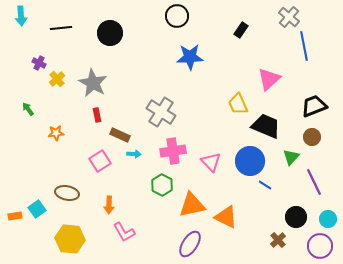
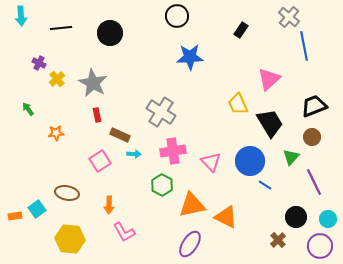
black trapezoid at (266, 126): moved 4 px right, 3 px up; rotated 36 degrees clockwise
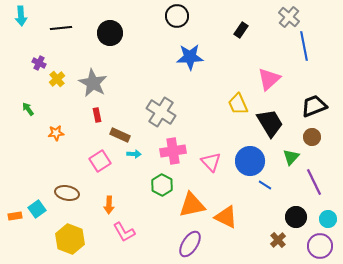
yellow hexagon at (70, 239): rotated 16 degrees clockwise
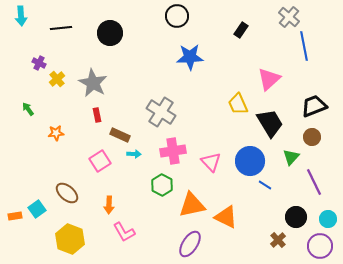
brown ellipse at (67, 193): rotated 30 degrees clockwise
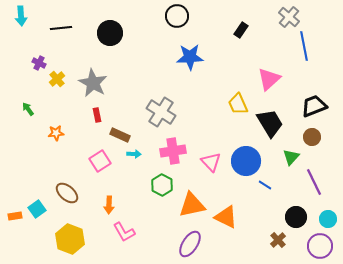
blue circle at (250, 161): moved 4 px left
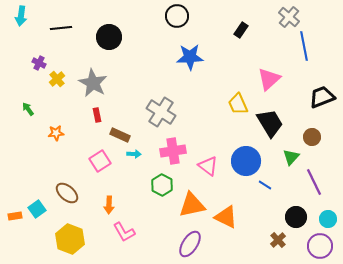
cyan arrow at (21, 16): rotated 12 degrees clockwise
black circle at (110, 33): moved 1 px left, 4 px down
black trapezoid at (314, 106): moved 8 px right, 9 px up
pink triangle at (211, 162): moved 3 px left, 4 px down; rotated 10 degrees counterclockwise
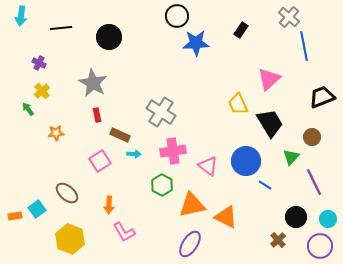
blue star at (190, 57): moved 6 px right, 14 px up
yellow cross at (57, 79): moved 15 px left, 12 px down
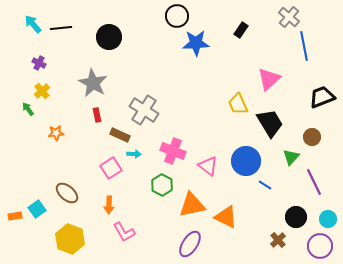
cyan arrow at (21, 16): moved 12 px right, 8 px down; rotated 132 degrees clockwise
gray cross at (161, 112): moved 17 px left, 2 px up
pink cross at (173, 151): rotated 30 degrees clockwise
pink square at (100, 161): moved 11 px right, 7 px down
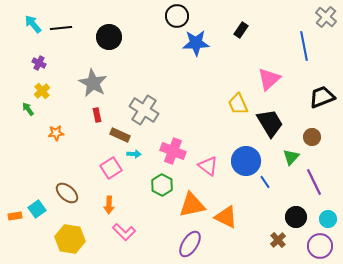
gray cross at (289, 17): moved 37 px right
blue line at (265, 185): moved 3 px up; rotated 24 degrees clockwise
pink L-shape at (124, 232): rotated 15 degrees counterclockwise
yellow hexagon at (70, 239): rotated 12 degrees counterclockwise
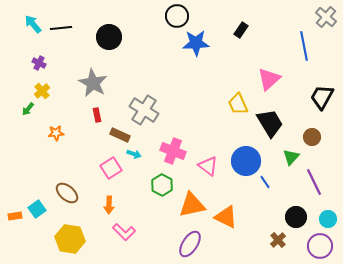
black trapezoid at (322, 97): rotated 40 degrees counterclockwise
green arrow at (28, 109): rotated 104 degrees counterclockwise
cyan arrow at (134, 154): rotated 16 degrees clockwise
